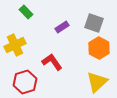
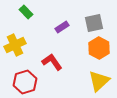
gray square: rotated 30 degrees counterclockwise
yellow triangle: moved 2 px right, 1 px up
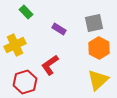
purple rectangle: moved 3 px left, 2 px down; rotated 64 degrees clockwise
red L-shape: moved 2 px left, 3 px down; rotated 90 degrees counterclockwise
yellow triangle: moved 1 px left, 1 px up
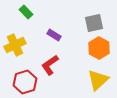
purple rectangle: moved 5 px left, 6 px down
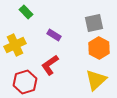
yellow triangle: moved 2 px left
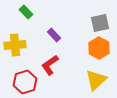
gray square: moved 6 px right
purple rectangle: rotated 16 degrees clockwise
yellow cross: rotated 20 degrees clockwise
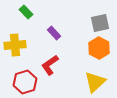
purple rectangle: moved 2 px up
yellow triangle: moved 1 px left, 2 px down
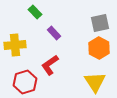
green rectangle: moved 9 px right
yellow triangle: rotated 20 degrees counterclockwise
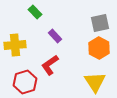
purple rectangle: moved 1 px right, 3 px down
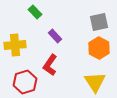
gray square: moved 1 px left, 1 px up
red L-shape: rotated 20 degrees counterclockwise
